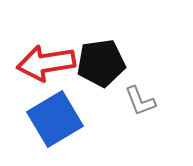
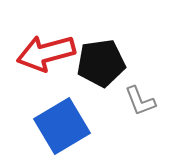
red arrow: moved 10 px up; rotated 6 degrees counterclockwise
blue square: moved 7 px right, 7 px down
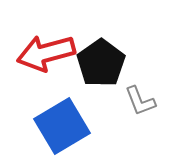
black pentagon: rotated 27 degrees counterclockwise
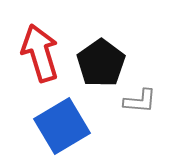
red arrow: moved 6 px left; rotated 88 degrees clockwise
gray L-shape: rotated 64 degrees counterclockwise
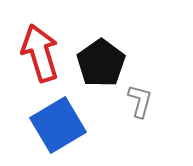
gray L-shape: rotated 80 degrees counterclockwise
blue square: moved 4 px left, 1 px up
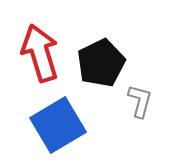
black pentagon: rotated 9 degrees clockwise
